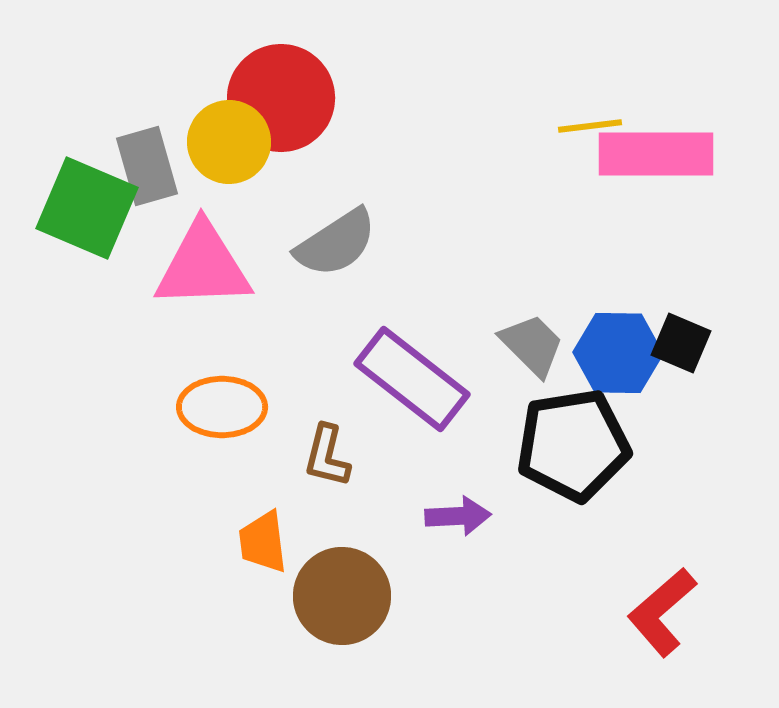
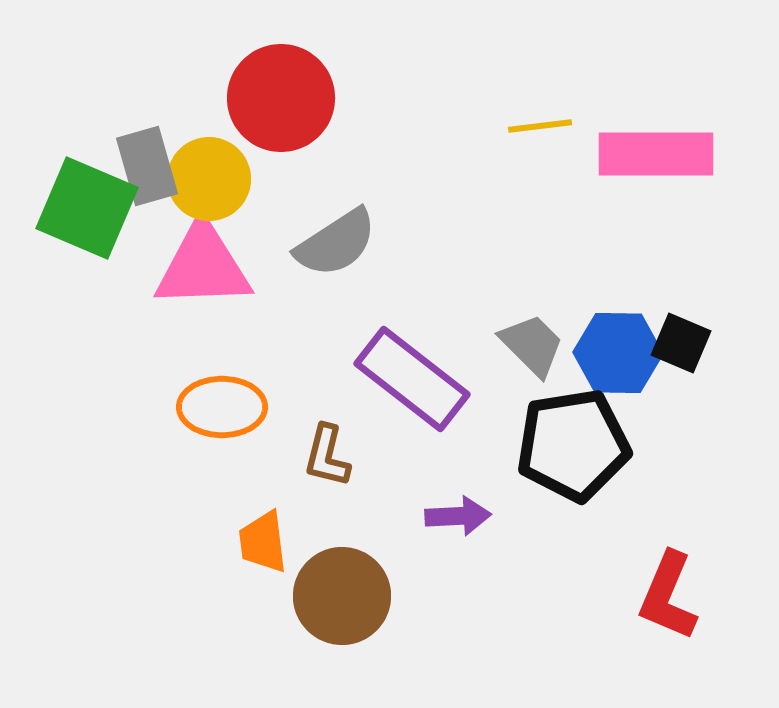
yellow line: moved 50 px left
yellow circle: moved 20 px left, 37 px down
red L-shape: moved 6 px right, 16 px up; rotated 26 degrees counterclockwise
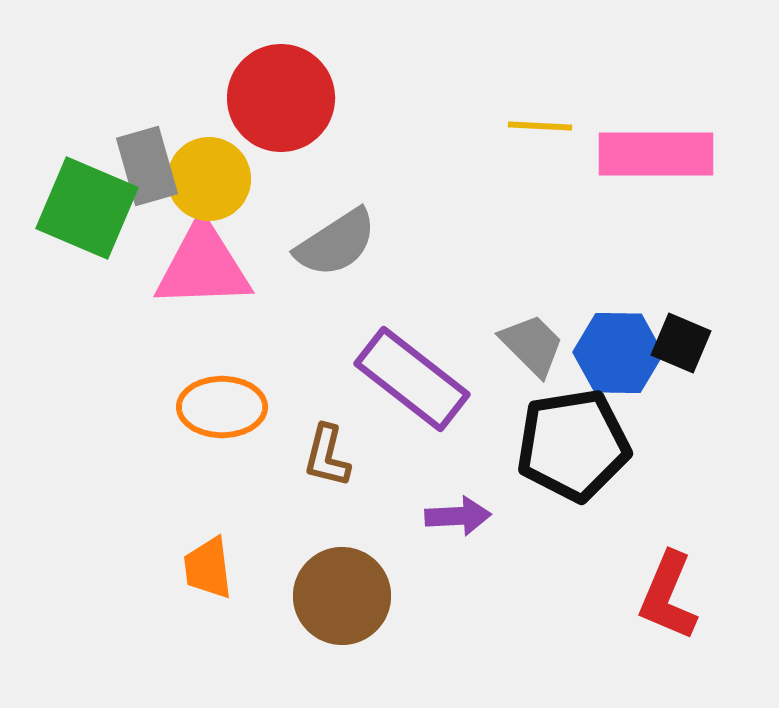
yellow line: rotated 10 degrees clockwise
orange trapezoid: moved 55 px left, 26 px down
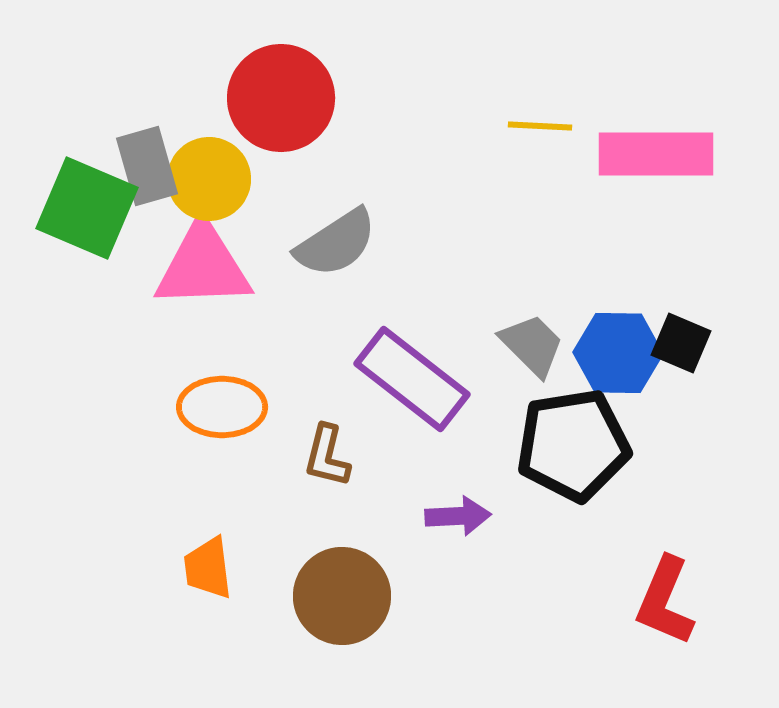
red L-shape: moved 3 px left, 5 px down
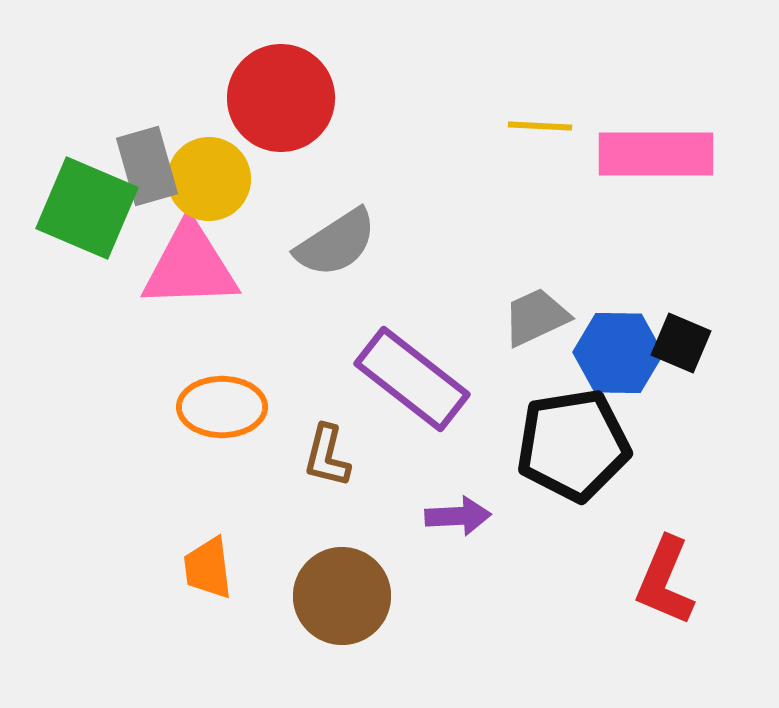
pink triangle: moved 13 px left
gray trapezoid: moved 4 px right, 28 px up; rotated 70 degrees counterclockwise
red L-shape: moved 20 px up
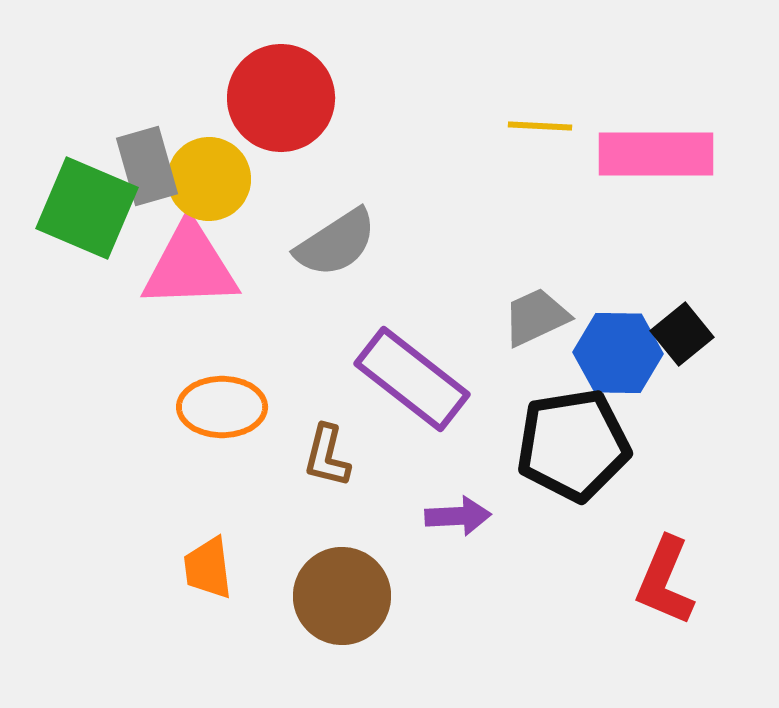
black square: moved 1 px right, 9 px up; rotated 28 degrees clockwise
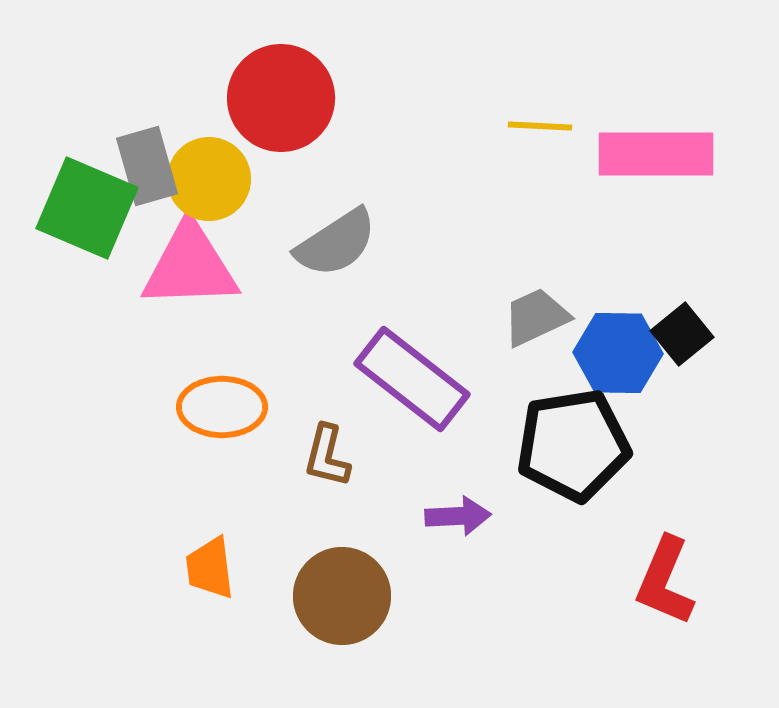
orange trapezoid: moved 2 px right
